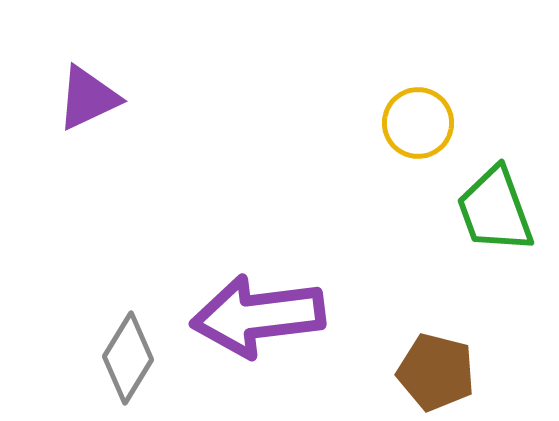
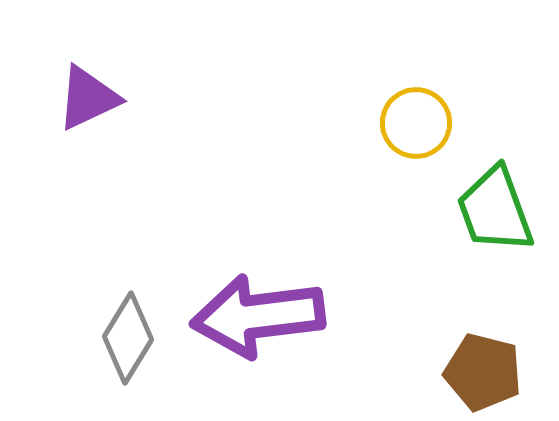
yellow circle: moved 2 px left
gray diamond: moved 20 px up
brown pentagon: moved 47 px right
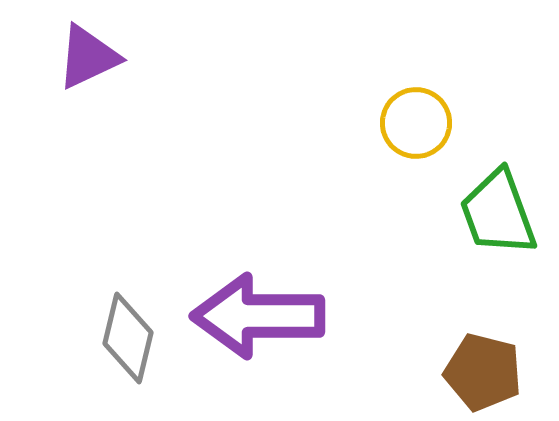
purple triangle: moved 41 px up
green trapezoid: moved 3 px right, 3 px down
purple arrow: rotated 7 degrees clockwise
gray diamond: rotated 18 degrees counterclockwise
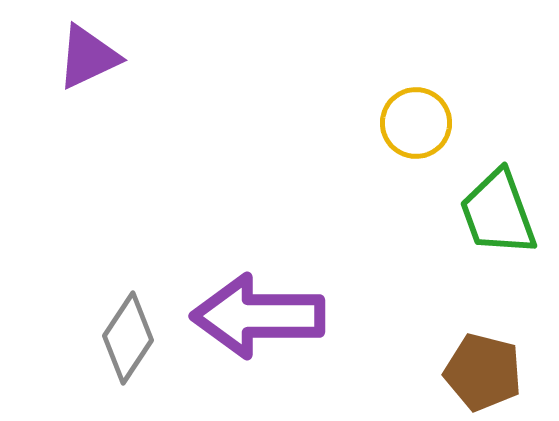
gray diamond: rotated 20 degrees clockwise
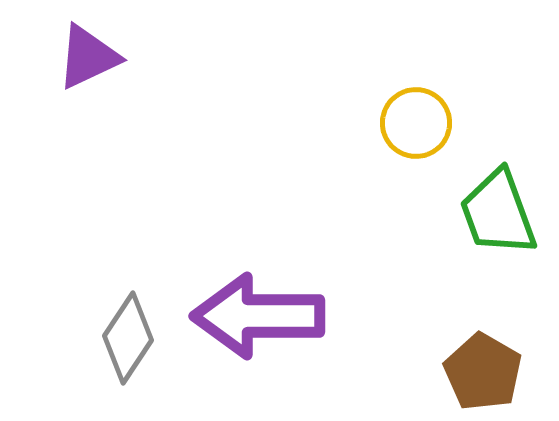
brown pentagon: rotated 16 degrees clockwise
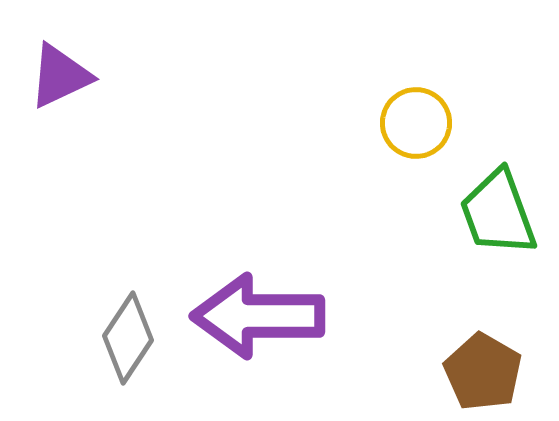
purple triangle: moved 28 px left, 19 px down
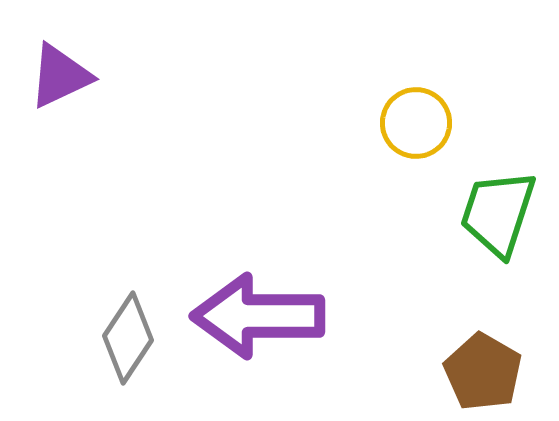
green trapezoid: rotated 38 degrees clockwise
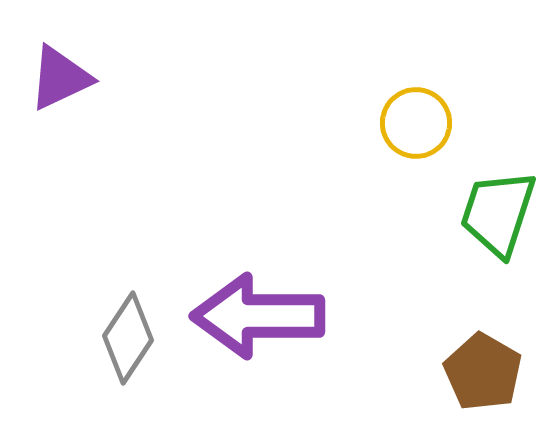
purple triangle: moved 2 px down
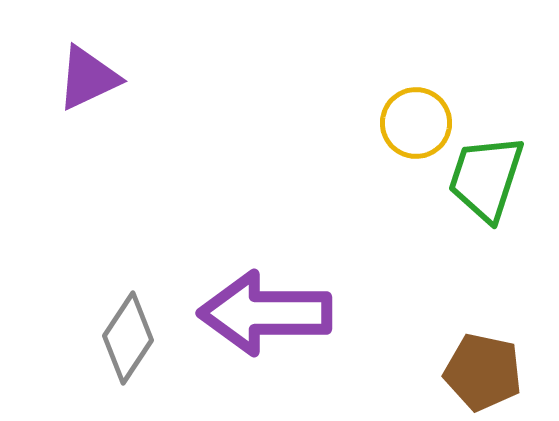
purple triangle: moved 28 px right
green trapezoid: moved 12 px left, 35 px up
purple arrow: moved 7 px right, 3 px up
brown pentagon: rotated 18 degrees counterclockwise
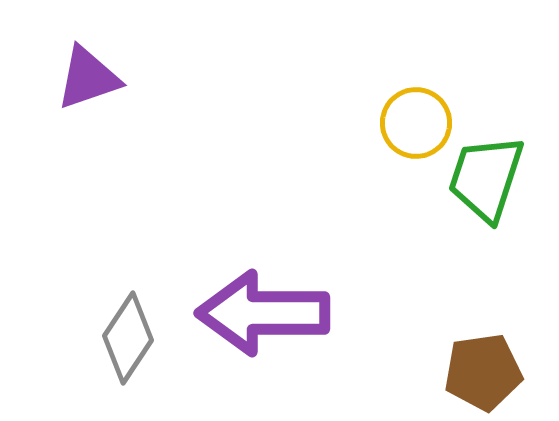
purple triangle: rotated 6 degrees clockwise
purple arrow: moved 2 px left
brown pentagon: rotated 20 degrees counterclockwise
